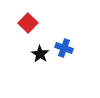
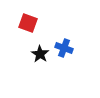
red square: rotated 24 degrees counterclockwise
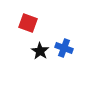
black star: moved 3 px up
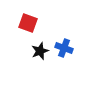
black star: rotated 18 degrees clockwise
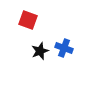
red square: moved 3 px up
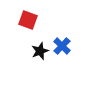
blue cross: moved 2 px left, 2 px up; rotated 24 degrees clockwise
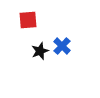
red square: rotated 24 degrees counterclockwise
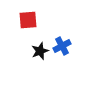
blue cross: rotated 18 degrees clockwise
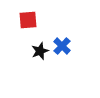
blue cross: rotated 18 degrees counterclockwise
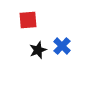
black star: moved 2 px left, 1 px up
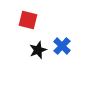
red square: rotated 18 degrees clockwise
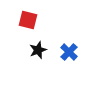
blue cross: moved 7 px right, 6 px down
